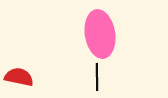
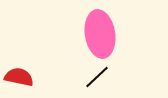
black line: rotated 48 degrees clockwise
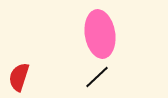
red semicircle: rotated 84 degrees counterclockwise
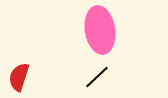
pink ellipse: moved 4 px up
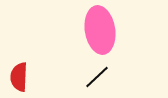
red semicircle: rotated 16 degrees counterclockwise
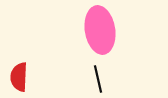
black line: moved 1 px right, 2 px down; rotated 60 degrees counterclockwise
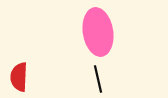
pink ellipse: moved 2 px left, 2 px down
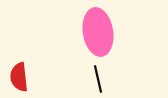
red semicircle: rotated 8 degrees counterclockwise
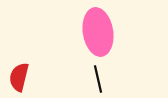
red semicircle: rotated 20 degrees clockwise
